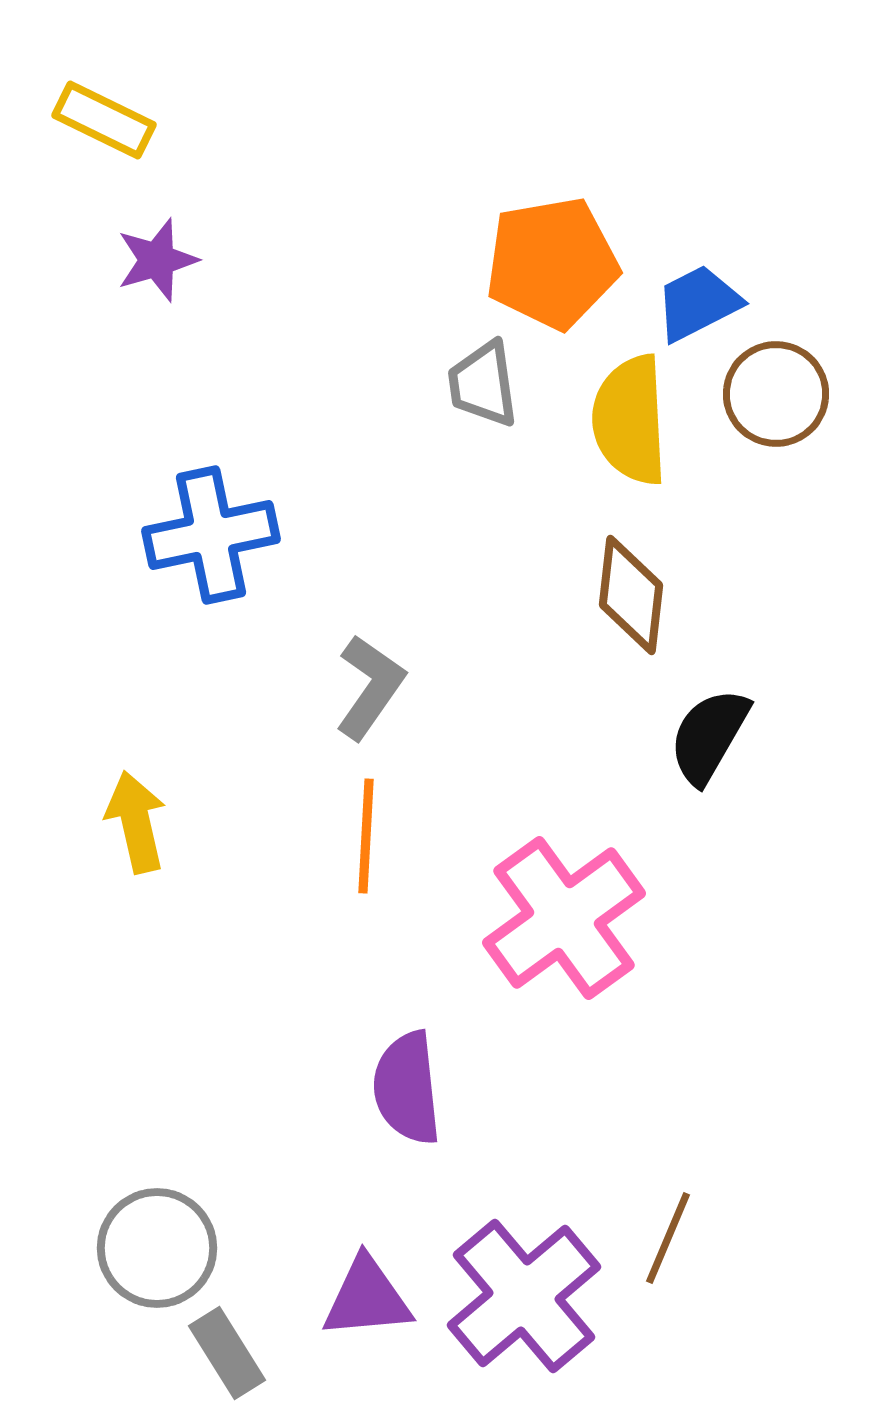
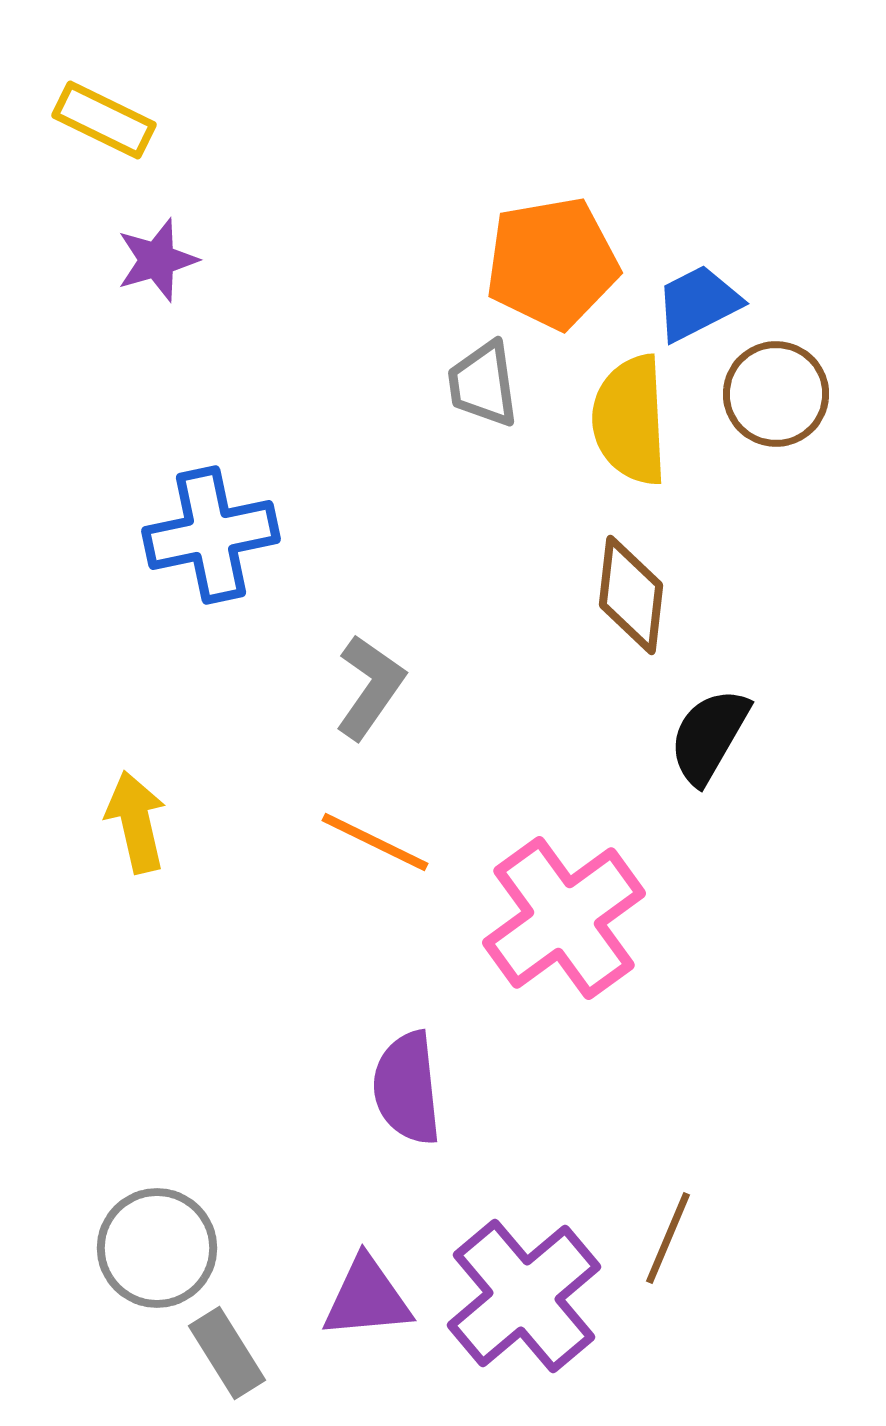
orange line: moved 9 px right, 6 px down; rotated 67 degrees counterclockwise
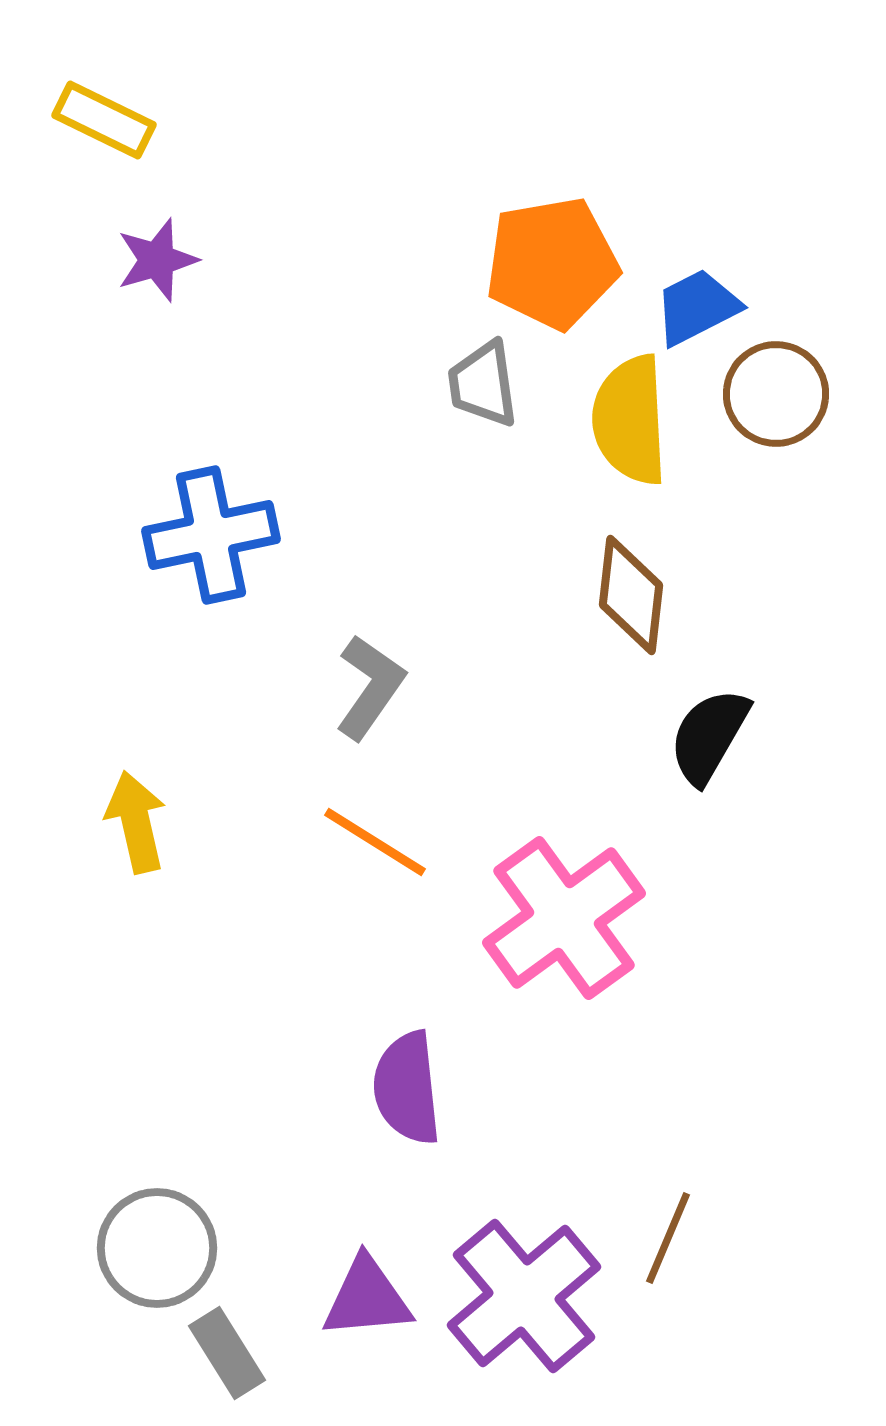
blue trapezoid: moved 1 px left, 4 px down
orange line: rotated 6 degrees clockwise
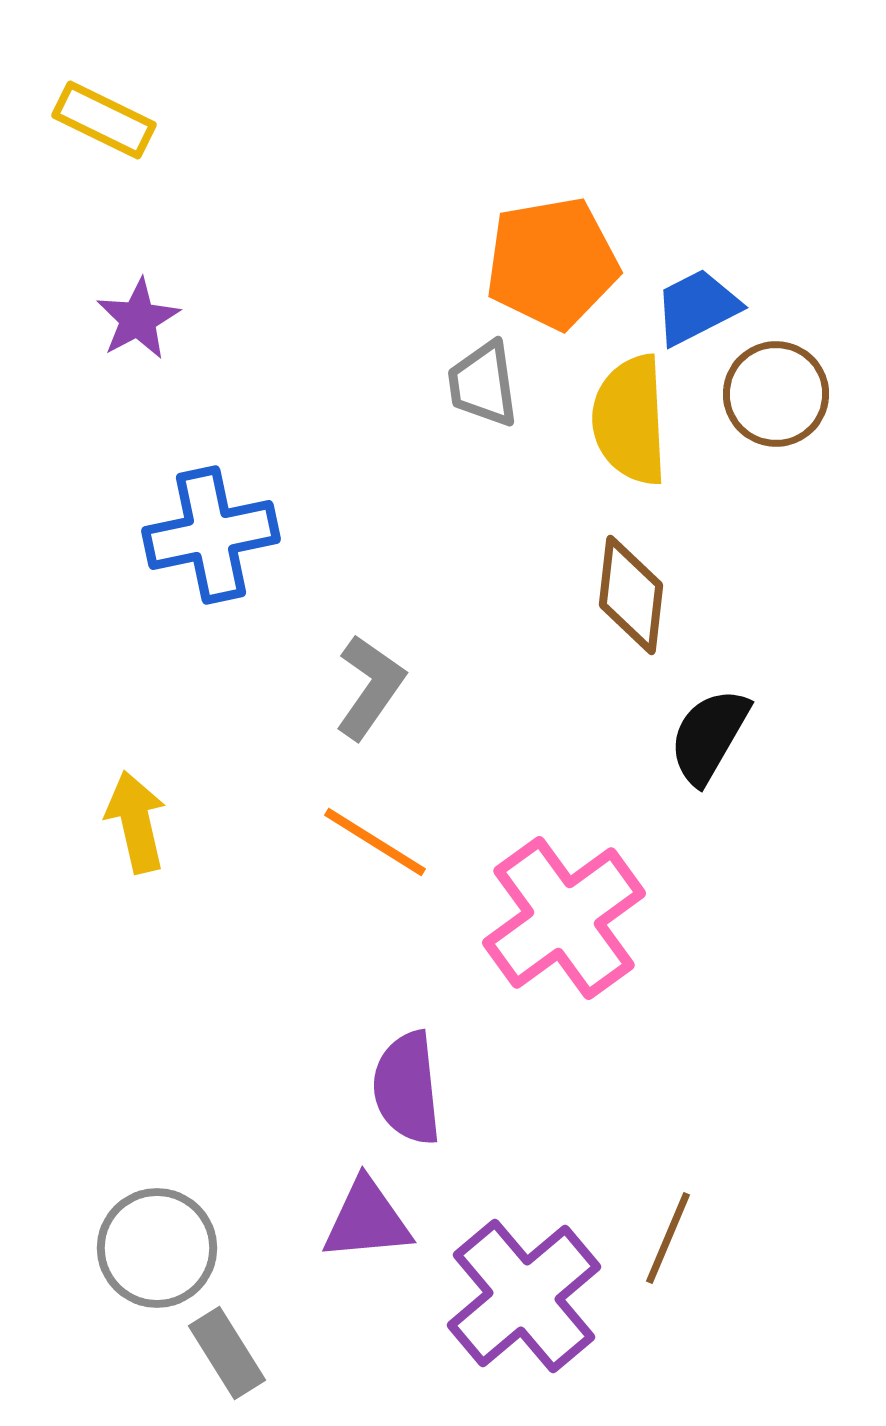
purple star: moved 19 px left, 59 px down; rotated 12 degrees counterclockwise
purple triangle: moved 78 px up
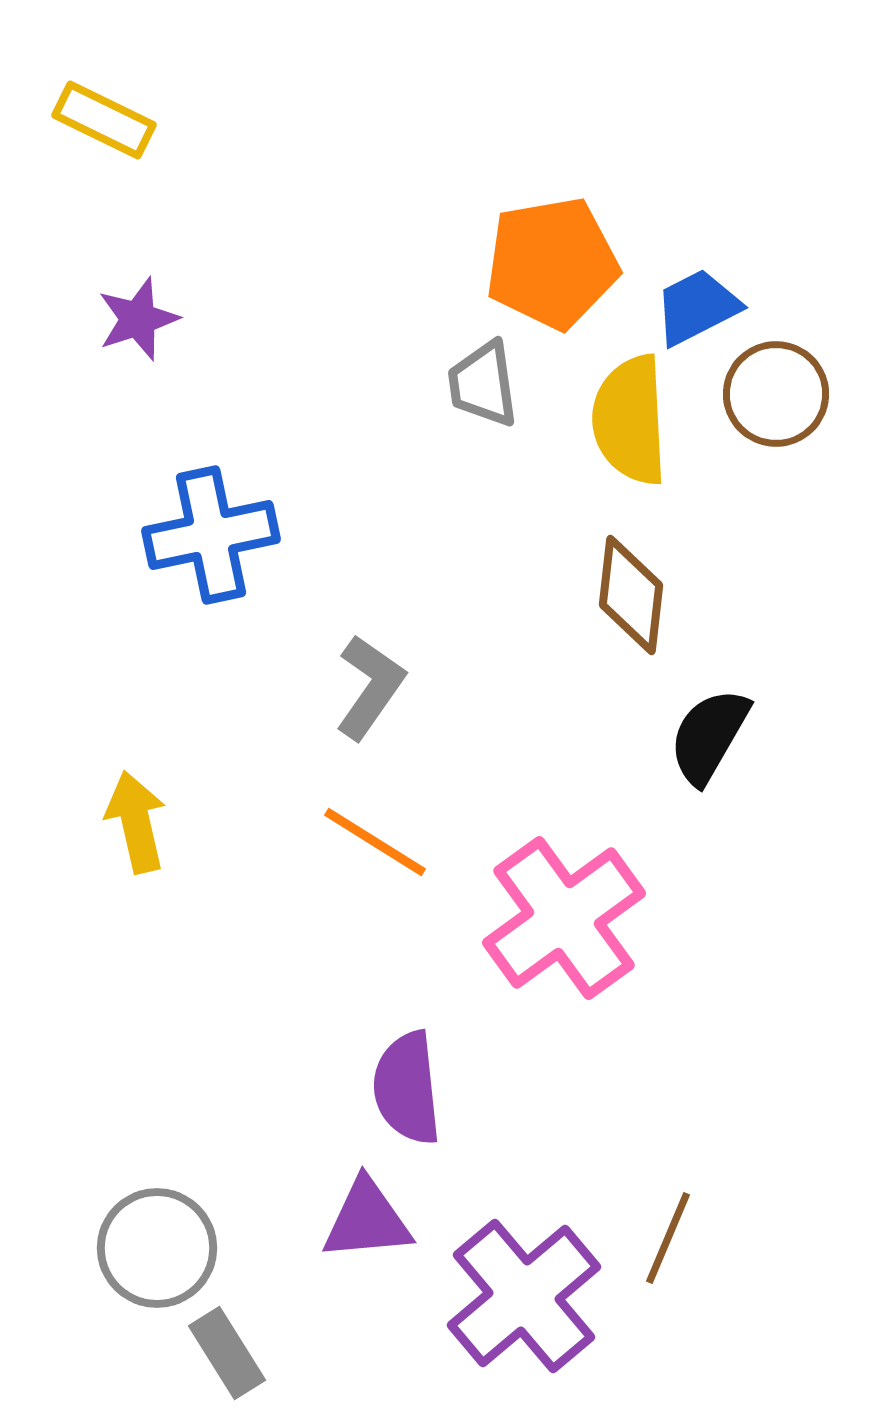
purple star: rotated 10 degrees clockwise
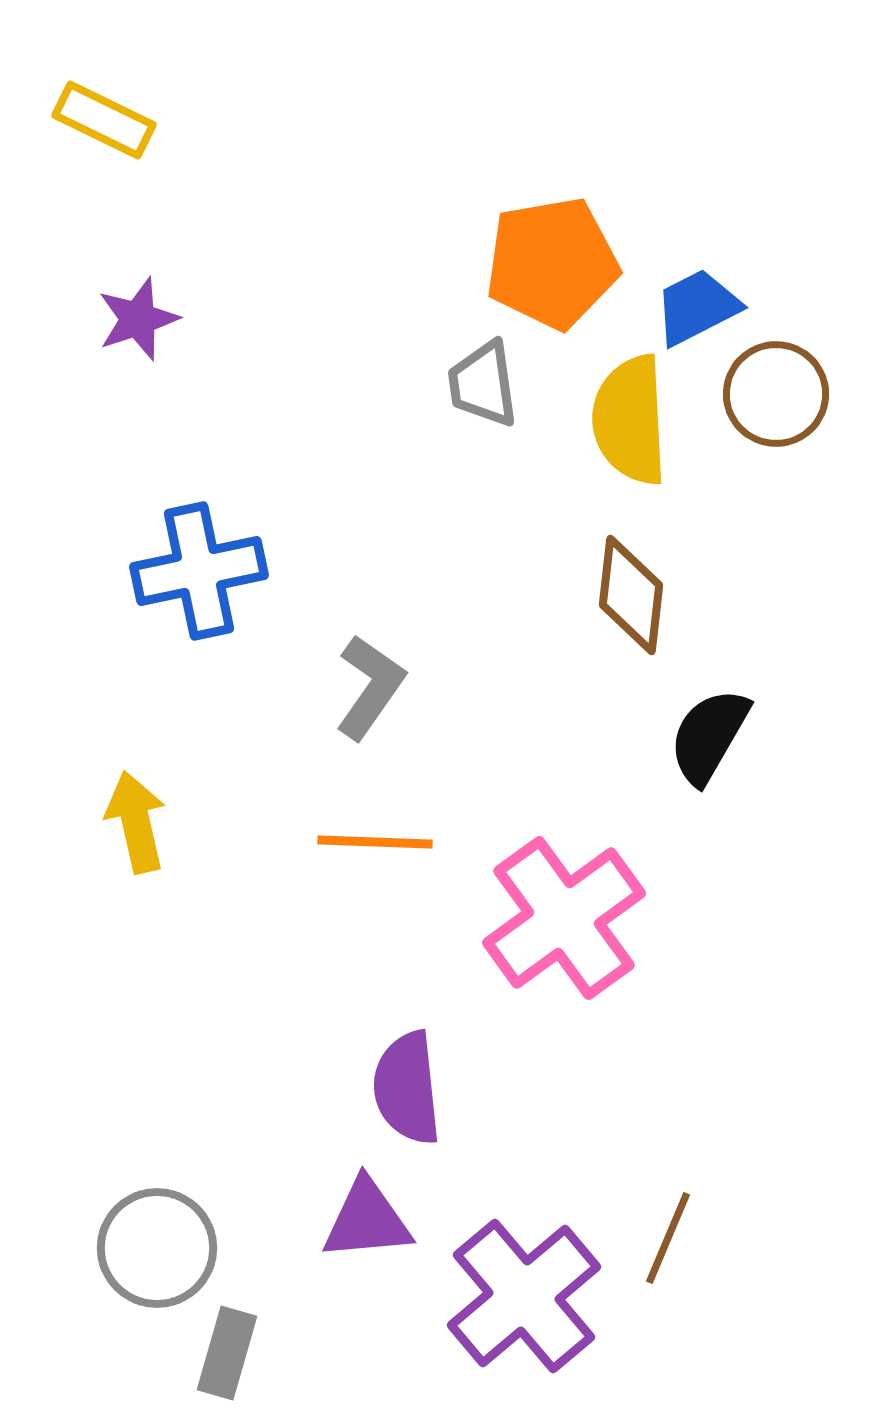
blue cross: moved 12 px left, 36 px down
orange line: rotated 30 degrees counterclockwise
gray rectangle: rotated 48 degrees clockwise
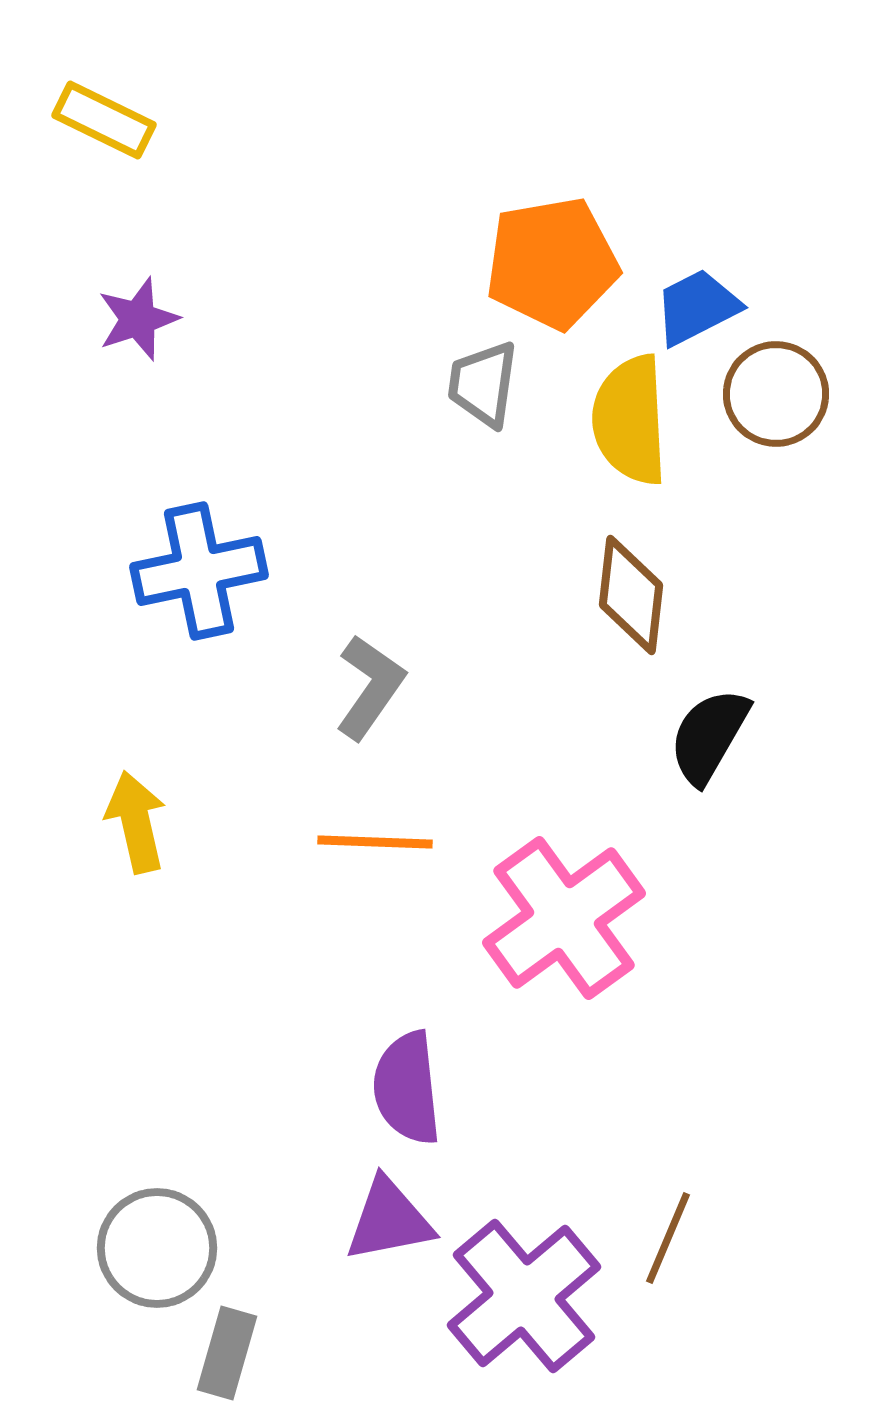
gray trapezoid: rotated 16 degrees clockwise
purple triangle: moved 22 px right; rotated 6 degrees counterclockwise
